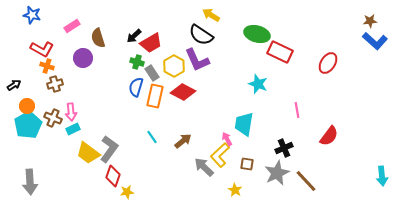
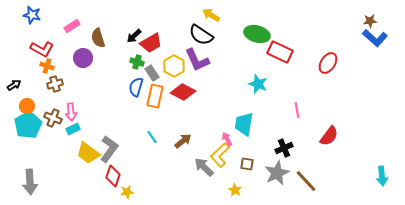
blue L-shape at (375, 41): moved 3 px up
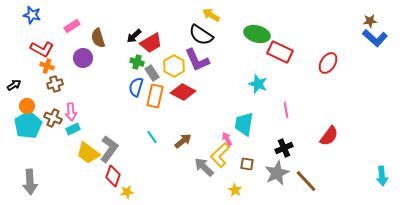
pink line at (297, 110): moved 11 px left
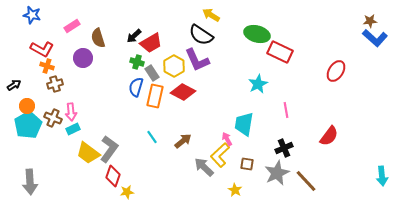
red ellipse at (328, 63): moved 8 px right, 8 px down
cyan star at (258, 84): rotated 24 degrees clockwise
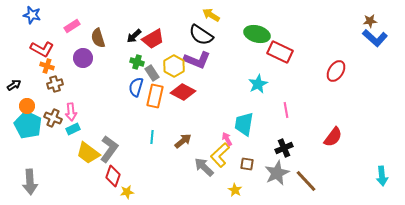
red trapezoid at (151, 43): moved 2 px right, 4 px up
purple L-shape at (197, 60): rotated 44 degrees counterclockwise
cyan pentagon at (28, 125): rotated 16 degrees counterclockwise
red semicircle at (329, 136): moved 4 px right, 1 px down
cyan line at (152, 137): rotated 40 degrees clockwise
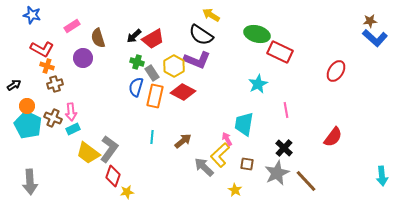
black cross at (284, 148): rotated 24 degrees counterclockwise
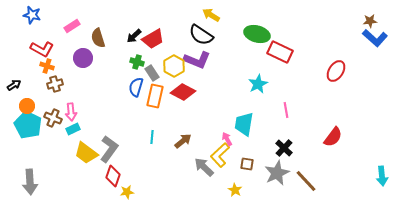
yellow trapezoid at (88, 153): moved 2 px left
